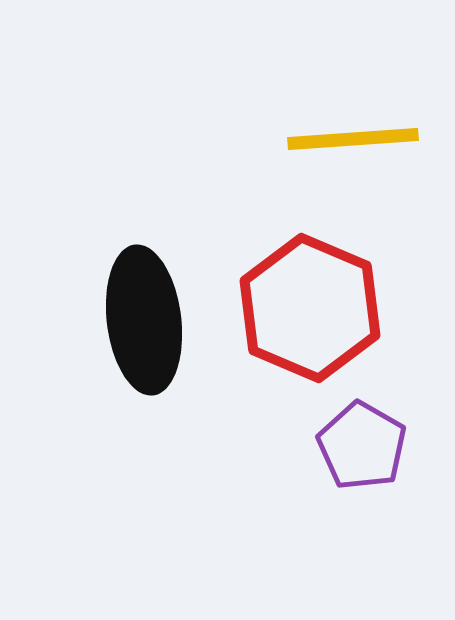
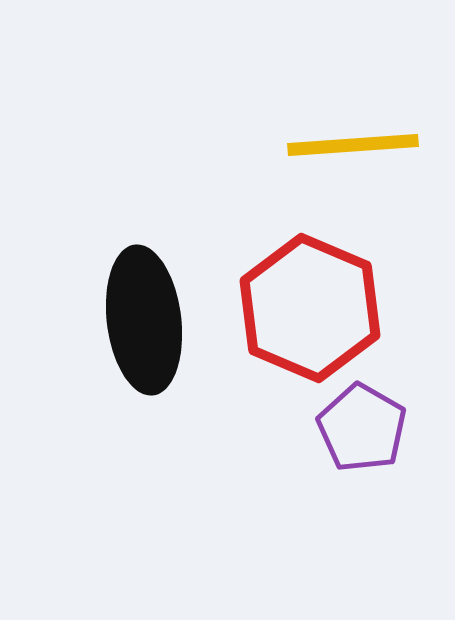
yellow line: moved 6 px down
purple pentagon: moved 18 px up
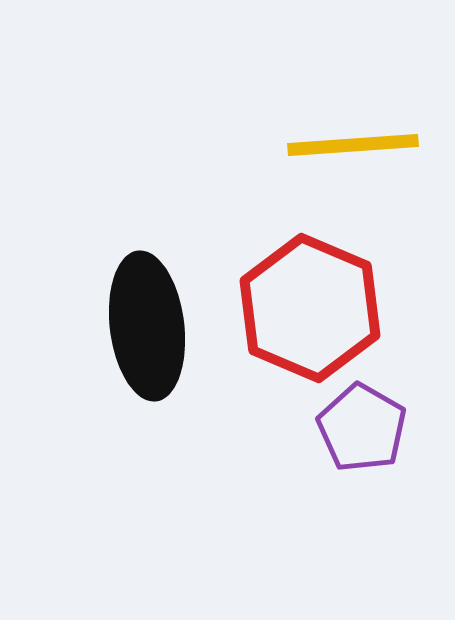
black ellipse: moved 3 px right, 6 px down
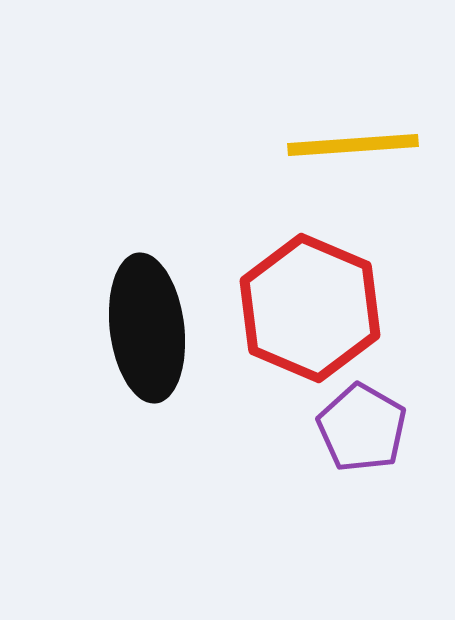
black ellipse: moved 2 px down
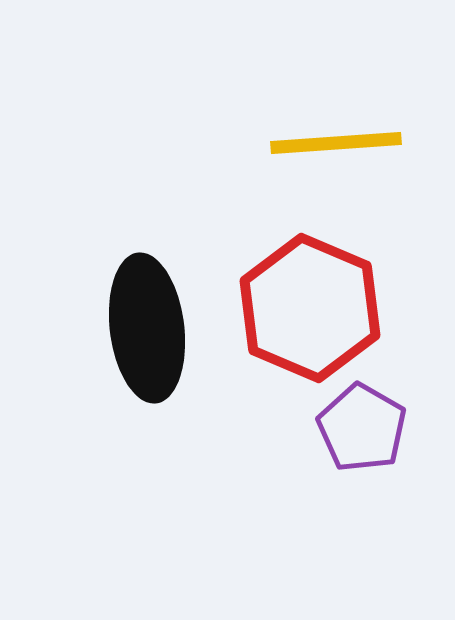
yellow line: moved 17 px left, 2 px up
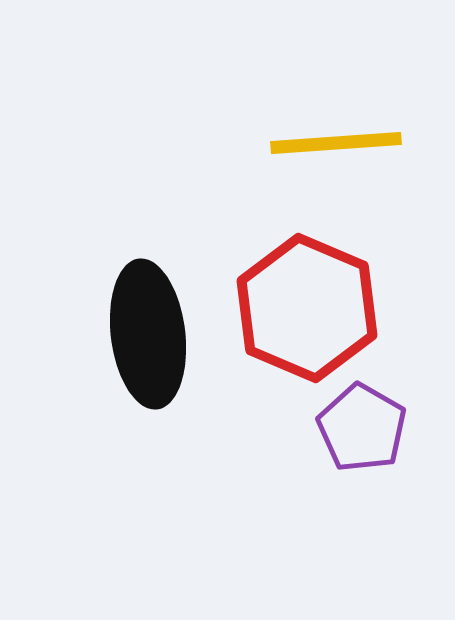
red hexagon: moved 3 px left
black ellipse: moved 1 px right, 6 px down
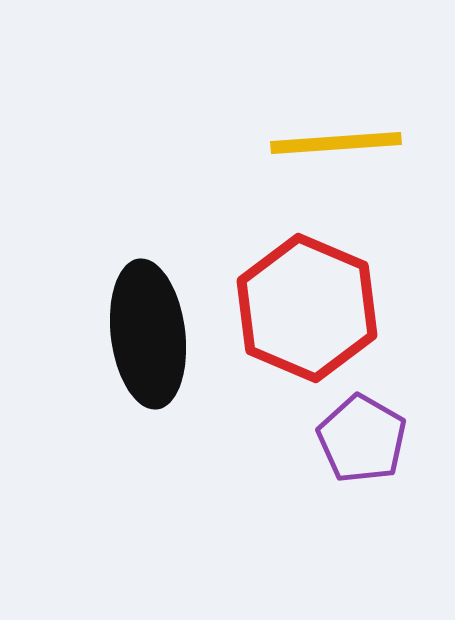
purple pentagon: moved 11 px down
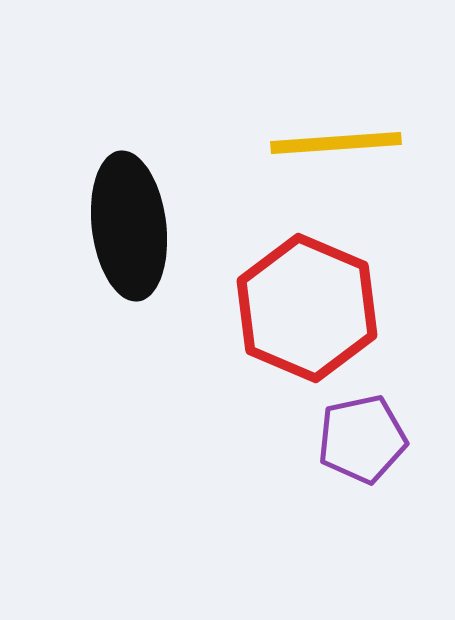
black ellipse: moved 19 px left, 108 px up
purple pentagon: rotated 30 degrees clockwise
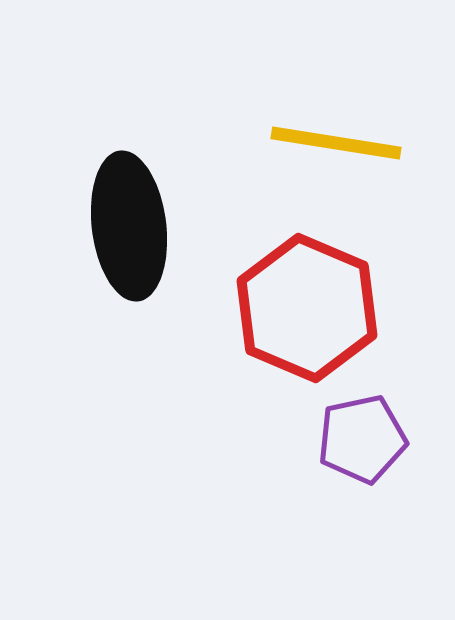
yellow line: rotated 13 degrees clockwise
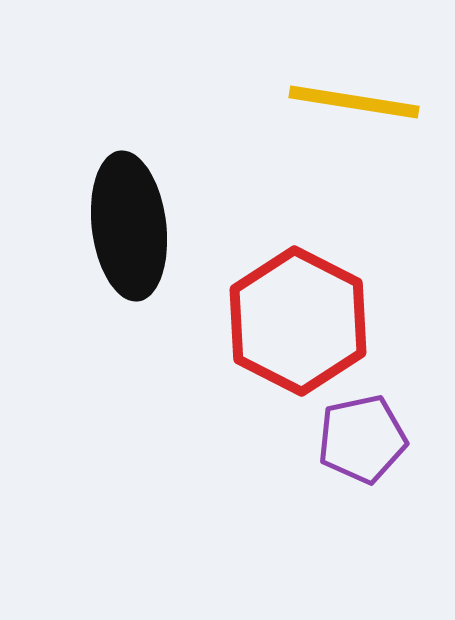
yellow line: moved 18 px right, 41 px up
red hexagon: moved 9 px left, 13 px down; rotated 4 degrees clockwise
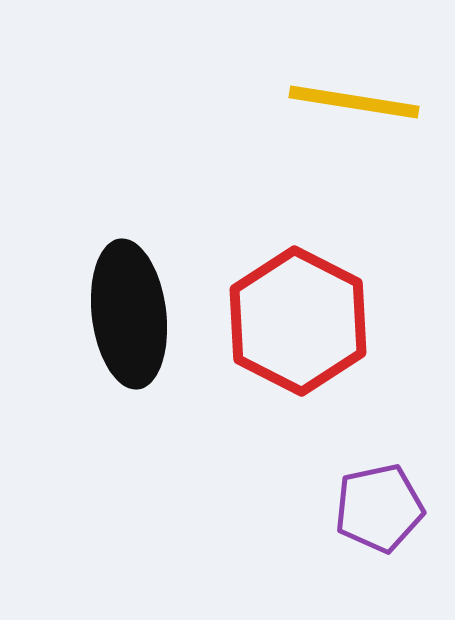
black ellipse: moved 88 px down
purple pentagon: moved 17 px right, 69 px down
